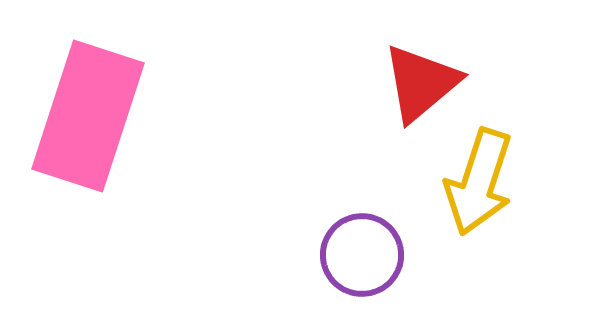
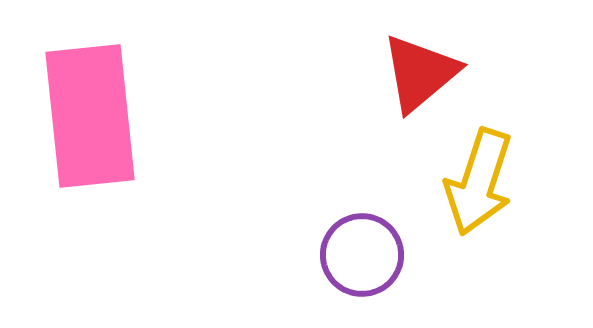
red triangle: moved 1 px left, 10 px up
pink rectangle: moved 2 px right; rotated 24 degrees counterclockwise
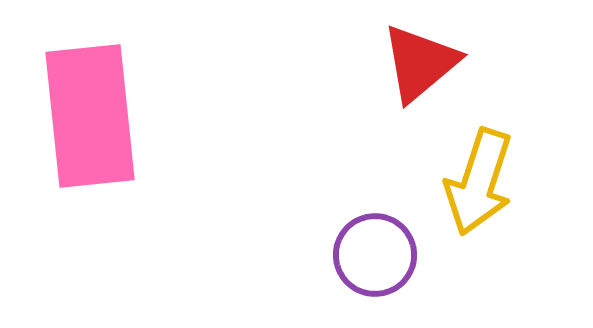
red triangle: moved 10 px up
purple circle: moved 13 px right
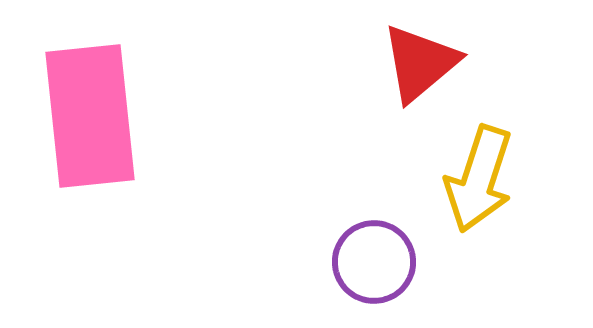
yellow arrow: moved 3 px up
purple circle: moved 1 px left, 7 px down
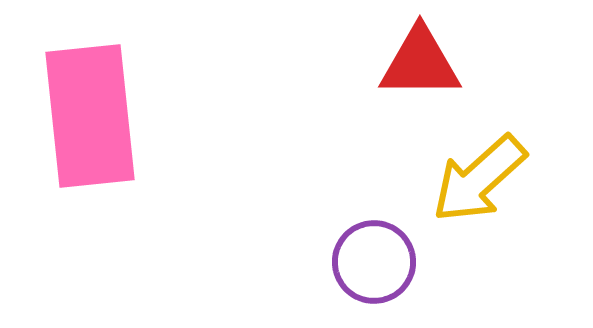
red triangle: rotated 40 degrees clockwise
yellow arrow: rotated 30 degrees clockwise
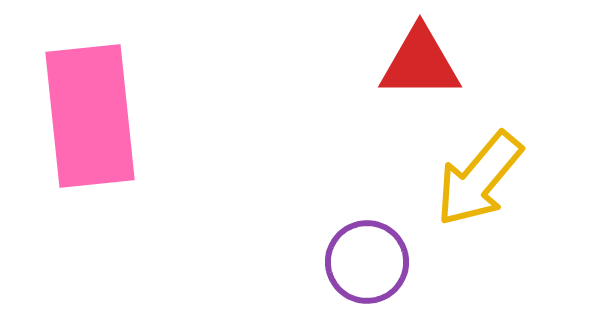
yellow arrow: rotated 8 degrees counterclockwise
purple circle: moved 7 px left
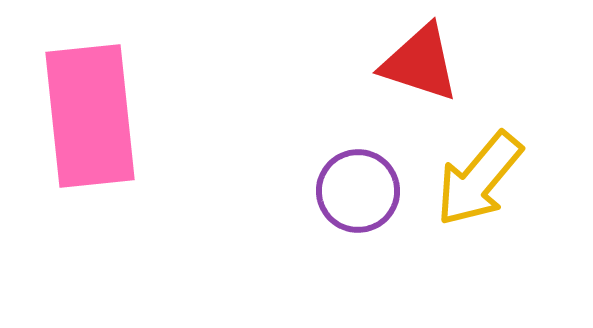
red triangle: rotated 18 degrees clockwise
purple circle: moved 9 px left, 71 px up
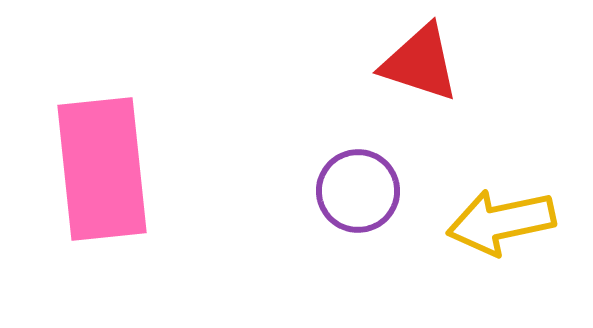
pink rectangle: moved 12 px right, 53 px down
yellow arrow: moved 22 px right, 43 px down; rotated 38 degrees clockwise
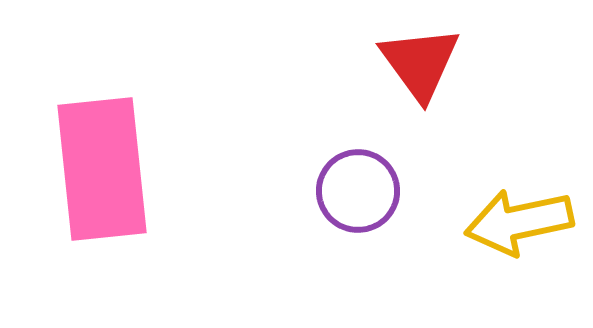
red triangle: rotated 36 degrees clockwise
yellow arrow: moved 18 px right
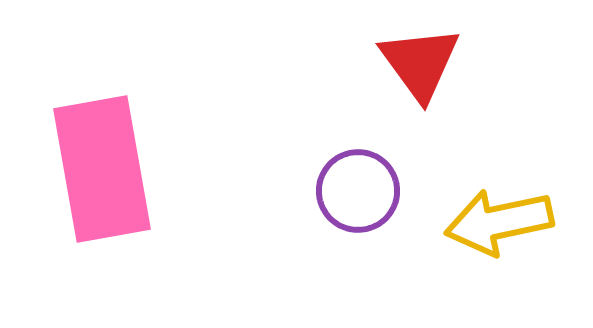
pink rectangle: rotated 4 degrees counterclockwise
yellow arrow: moved 20 px left
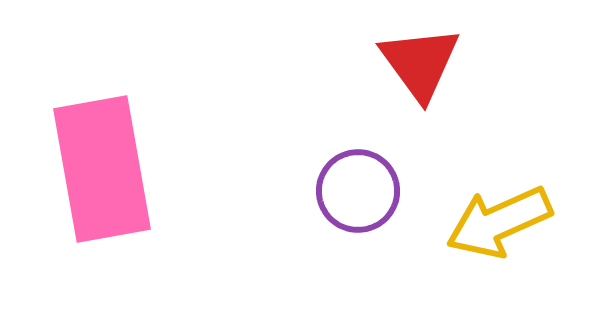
yellow arrow: rotated 12 degrees counterclockwise
